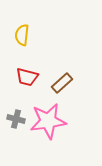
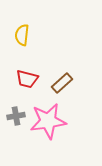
red trapezoid: moved 2 px down
gray cross: moved 3 px up; rotated 24 degrees counterclockwise
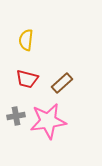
yellow semicircle: moved 4 px right, 5 px down
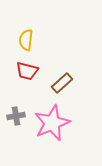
red trapezoid: moved 8 px up
pink star: moved 4 px right, 2 px down; rotated 15 degrees counterclockwise
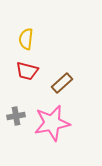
yellow semicircle: moved 1 px up
pink star: rotated 12 degrees clockwise
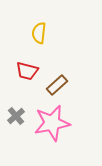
yellow semicircle: moved 13 px right, 6 px up
brown rectangle: moved 5 px left, 2 px down
gray cross: rotated 30 degrees counterclockwise
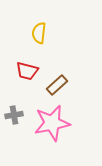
gray cross: moved 2 px left, 1 px up; rotated 30 degrees clockwise
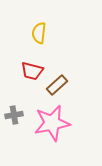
red trapezoid: moved 5 px right
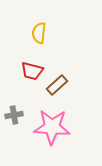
pink star: moved 4 px down; rotated 15 degrees clockwise
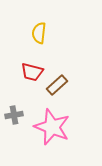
red trapezoid: moved 1 px down
pink star: rotated 18 degrees clockwise
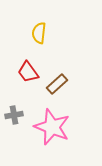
red trapezoid: moved 4 px left; rotated 40 degrees clockwise
brown rectangle: moved 1 px up
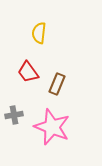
brown rectangle: rotated 25 degrees counterclockwise
